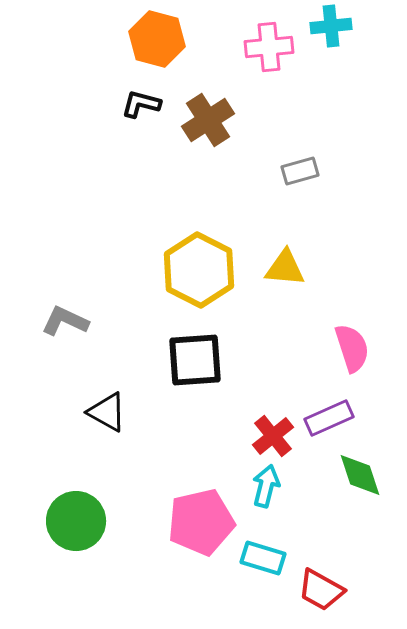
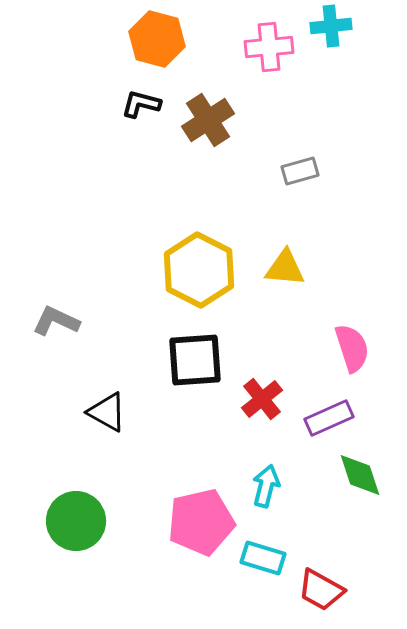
gray L-shape: moved 9 px left
red cross: moved 11 px left, 37 px up
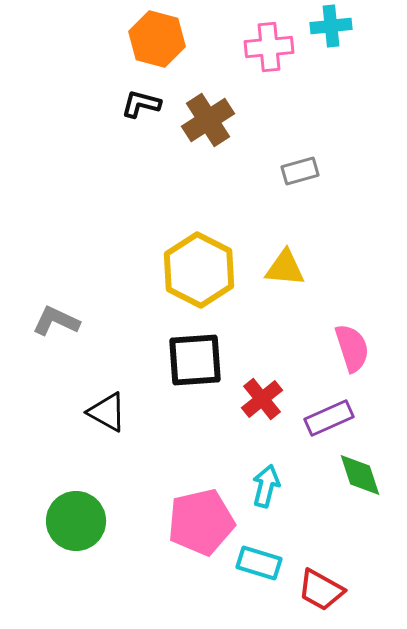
cyan rectangle: moved 4 px left, 5 px down
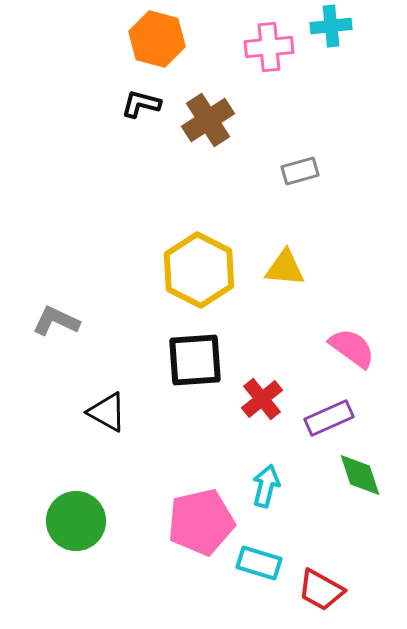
pink semicircle: rotated 36 degrees counterclockwise
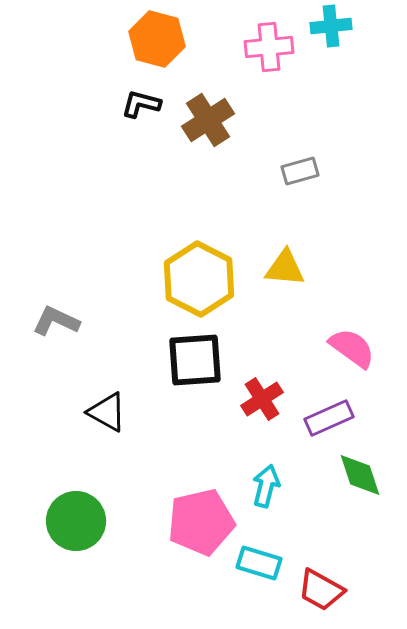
yellow hexagon: moved 9 px down
red cross: rotated 6 degrees clockwise
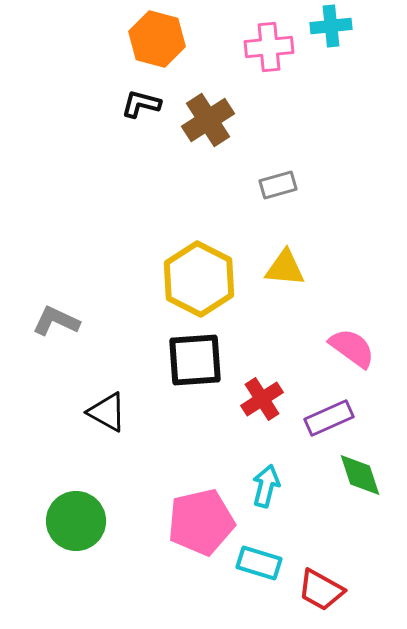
gray rectangle: moved 22 px left, 14 px down
